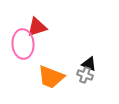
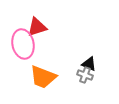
pink ellipse: rotated 8 degrees counterclockwise
orange trapezoid: moved 8 px left
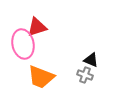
black triangle: moved 2 px right, 4 px up
orange trapezoid: moved 2 px left
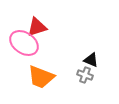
pink ellipse: moved 1 px right, 1 px up; rotated 44 degrees counterclockwise
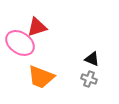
pink ellipse: moved 4 px left
black triangle: moved 1 px right, 1 px up
gray cross: moved 4 px right, 4 px down
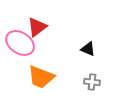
red triangle: rotated 20 degrees counterclockwise
black triangle: moved 4 px left, 10 px up
gray cross: moved 3 px right, 3 px down; rotated 14 degrees counterclockwise
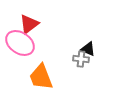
red triangle: moved 8 px left, 3 px up
orange trapezoid: rotated 48 degrees clockwise
gray cross: moved 11 px left, 23 px up
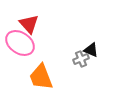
red triangle: rotated 35 degrees counterclockwise
black triangle: moved 3 px right, 1 px down
gray cross: rotated 28 degrees counterclockwise
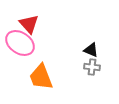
gray cross: moved 11 px right, 8 px down; rotated 28 degrees clockwise
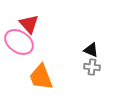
pink ellipse: moved 1 px left, 1 px up
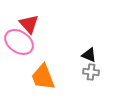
black triangle: moved 2 px left, 5 px down
gray cross: moved 1 px left, 5 px down
orange trapezoid: moved 2 px right
